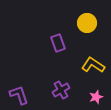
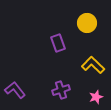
yellow L-shape: rotated 10 degrees clockwise
purple cross: rotated 12 degrees clockwise
purple L-shape: moved 4 px left, 5 px up; rotated 20 degrees counterclockwise
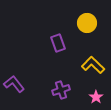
purple L-shape: moved 1 px left, 6 px up
pink star: rotated 16 degrees counterclockwise
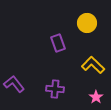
purple cross: moved 6 px left, 1 px up; rotated 24 degrees clockwise
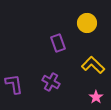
purple L-shape: rotated 30 degrees clockwise
purple cross: moved 4 px left, 7 px up; rotated 24 degrees clockwise
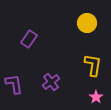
purple rectangle: moved 29 px left, 4 px up; rotated 54 degrees clockwise
yellow L-shape: rotated 55 degrees clockwise
purple cross: rotated 24 degrees clockwise
